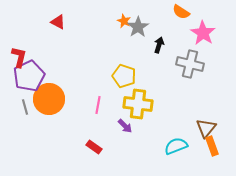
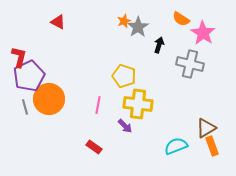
orange semicircle: moved 7 px down
orange star: rotated 24 degrees clockwise
brown triangle: rotated 20 degrees clockwise
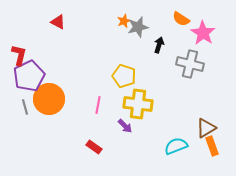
gray star: rotated 20 degrees clockwise
red L-shape: moved 2 px up
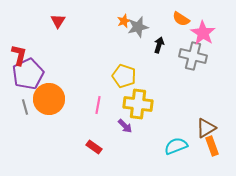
red triangle: moved 1 px up; rotated 35 degrees clockwise
gray cross: moved 3 px right, 8 px up
purple pentagon: moved 1 px left, 2 px up
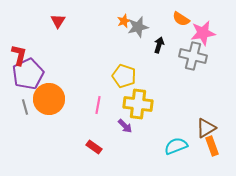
pink star: rotated 30 degrees clockwise
